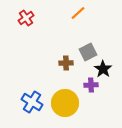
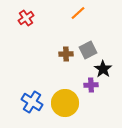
gray square: moved 2 px up
brown cross: moved 9 px up
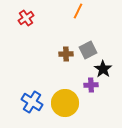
orange line: moved 2 px up; rotated 21 degrees counterclockwise
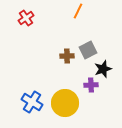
brown cross: moved 1 px right, 2 px down
black star: rotated 18 degrees clockwise
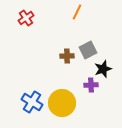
orange line: moved 1 px left, 1 px down
yellow circle: moved 3 px left
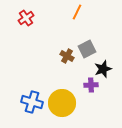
gray square: moved 1 px left, 1 px up
brown cross: rotated 32 degrees clockwise
blue cross: rotated 15 degrees counterclockwise
